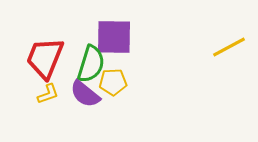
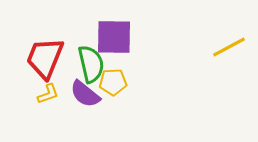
green semicircle: rotated 30 degrees counterclockwise
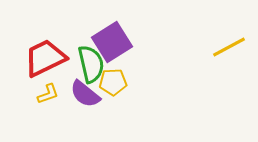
purple square: moved 2 px left, 5 px down; rotated 33 degrees counterclockwise
red trapezoid: rotated 42 degrees clockwise
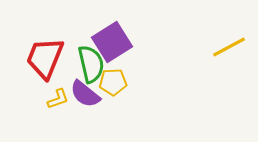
red trapezoid: rotated 42 degrees counterclockwise
yellow L-shape: moved 10 px right, 5 px down
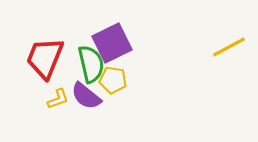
purple square: moved 1 px down; rotated 6 degrees clockwise
yellow pentagon: moved 2 px up; rotated 12 degrees clockwise
purple semicircle: moved 1 px right, 2 px down
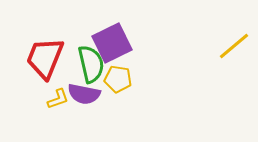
yellow line: moved 5 px right, 1 px up; rotated 12 degrees counterclockwise
yellow pentagon: moved 5 px right, 1 px up
purple semicircle: moved 2 px left, 2 px up; rotated 28 degrees counterclockwise
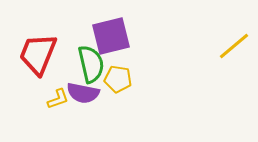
purple square: moved 1 px left, 7 px up; rotated 12 degrees clockwise
red trapezoid: moved 7 px left, 4 px up
purple semicircle: moved 1 px left, 1 px up
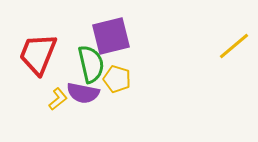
yellow pentagon: moved 1 px left; rotated 8 degrees clockwise
yellow L-shape: rotated 20 degrees counterclockwise
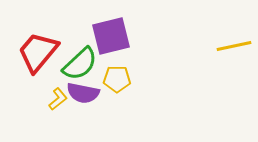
yellow line: rotated 28 degrees clockwise
red trapezoid: moved 2 px up; rotated 18 degrees clockwise
green semicircle: moved 11 px left; rotated 60 degrees clockwise
yellow pentagon: rotated 16 degrees counterclockwise
